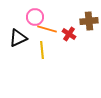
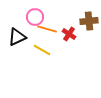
black triangle: moved 1 px left, 1 px up
yellow line: rotated 54 degrees counterclockwise
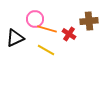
pink circle: moved 2 px down
black triangle: moved 2 px left, 1 px down
yellow line: moved 4 px right
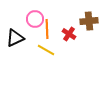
orange line: rotated 72 degrees clockwise
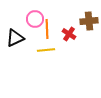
yellow line: rotated 36 degrees counterclockwise
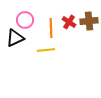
pink circle: moved 10 px left, 1 px down
orange line: moved 4 px right, 1 px up
red cross: moved 12 px up
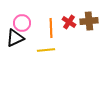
pink circle: moved 3 px left, 3 px down
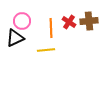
pink circle: moved 2 px up
